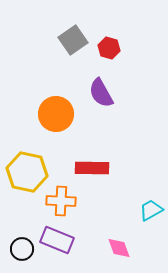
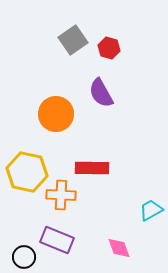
orange cross: moved 6 px up
black circle: moved 2 px right, 8 px down
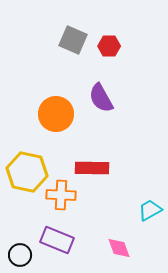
gray square: rotated 32 degrees counterclockwise
red hexagon: moved 2 px up; rotated 15 degrees counterclockwise
purple semicircle: moved 5 px down
cyan trapezoid: moved 1 px left
black circle: moved 4 px left, 2 px up
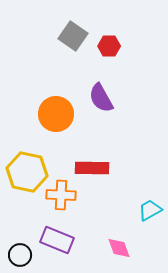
gray square: moved 4 px up; rotated 12 degrees clockwise
